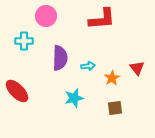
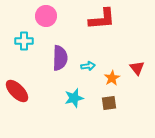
brown square: moved 6 px left, 5 px up
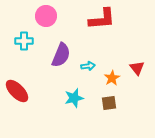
purple semicircle: moved 1 px right, 3 px up; rotated 20 degrees clockwise
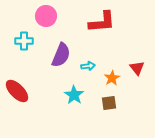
red L-shape: moved 3 px down
cyan star: moved 3 px up; rotated 24 degrees counterclockwise
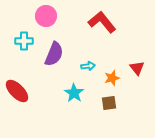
red L-shape: rotated 124 degrees counterclockwise
purple semicircle: moved 7 px left, 1 px up
orange star: rotated 14 degrees clockwise
cyan star: moved 2 px up
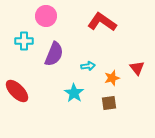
red L-shape: rotated 16 degrees counterclockwise
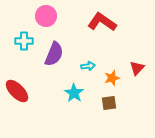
red triangle: rotated 21 degrees clockwise
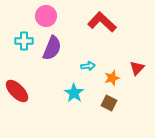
red L-shape: rotated 8 degrees clockwise
purple semicircle: moved 2 px left, 6 px up
brown square: rotated 35 degrees clockwise
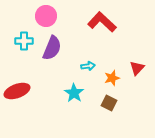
red ellipse: rotated 65 degrees counterclockwise
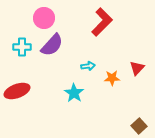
pink circle: moved 2 px left, 2 px down
red L-shape: rotated 92 degrees clockwise
cyan cross: moved 2 px left, 6 px down
purple semicircle: moved 3 px up; rotated 20 degrees clockwise
orange star: rotated 14 degrees clockwise
brown square: moved 30 px right, 23 px down; rotated 21 degrees clockwise
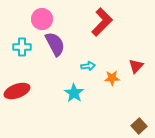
pink circle: moved 2 px left, 1 px down
purple semicircle: moved 3 px right, 1 px up; rotated 70 degrees counterclockwise
red triangle: moved 1 px left, 2 px up
